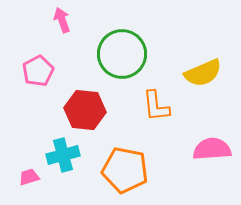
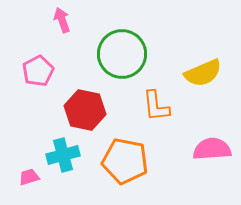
red hexagon: rotated 6 degrees clockwise
orange pentagon: moved 9 px up
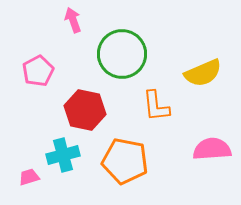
pink arrow: moved 11 px right
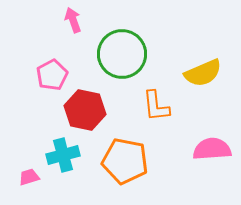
pink pentagon: moved 14 px right, 4 px down
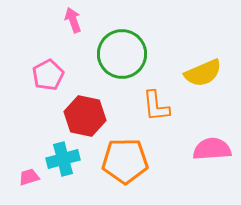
pink pentagon: moved 4 px left
red hexagon: moved 6 px down
cyan cross: moved 4 px down
orange pentagon: rotated 12 degrees counterclockwise
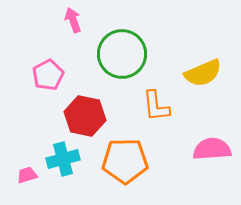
pink trapezoid: moved 2 px left, 2 px up
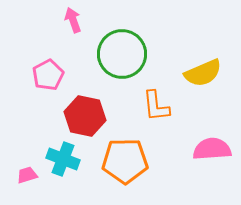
cyan cross: rotated 36 degrees clockwise
